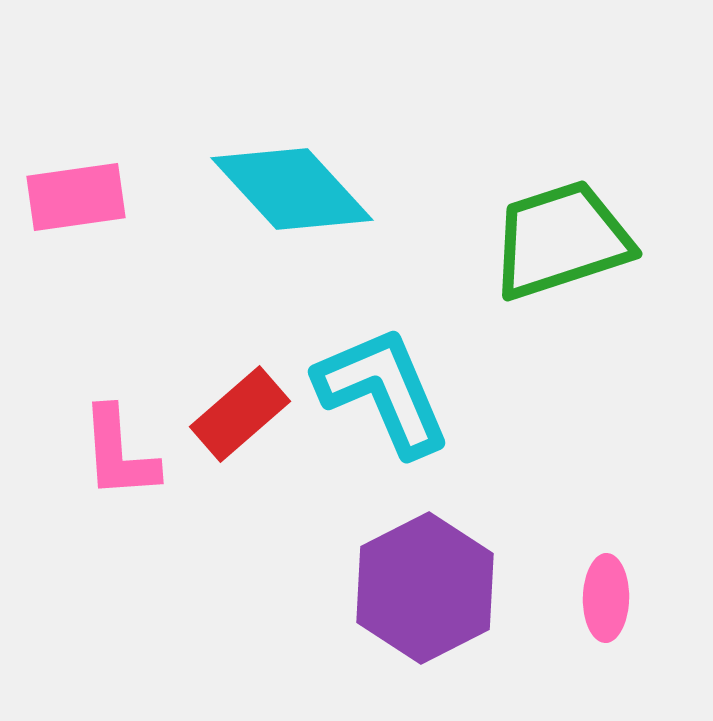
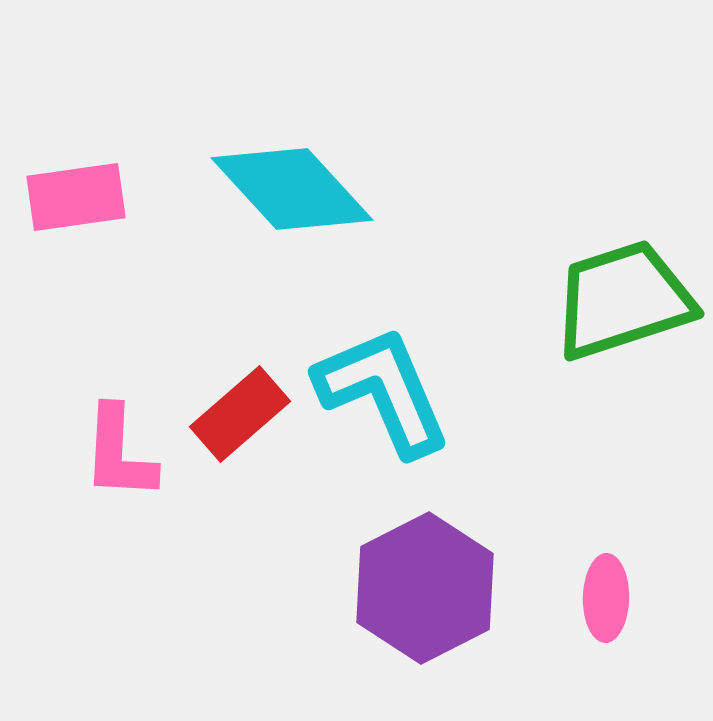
green trapezoid: moved 62 px right, 60 px down
pink L-shape: rotated 7 degrees clockwise
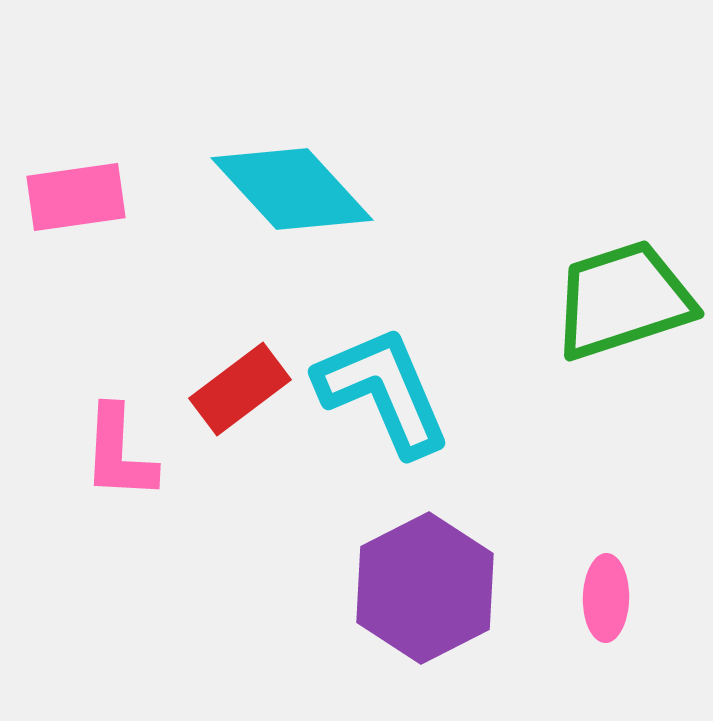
red rectangle: moved 25 px up; rotated 4 degrees clockwise
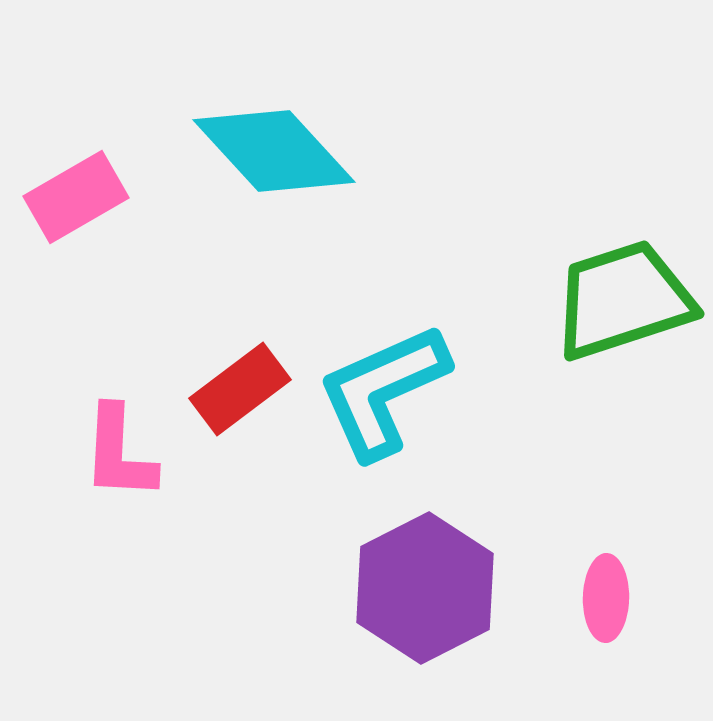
cyan diamond: moved 18 px left, 38 px up
pink rectangle: rotated 22 degrees counterclockwise
cyan L-shape: rotated 91 degrees counterclockwise
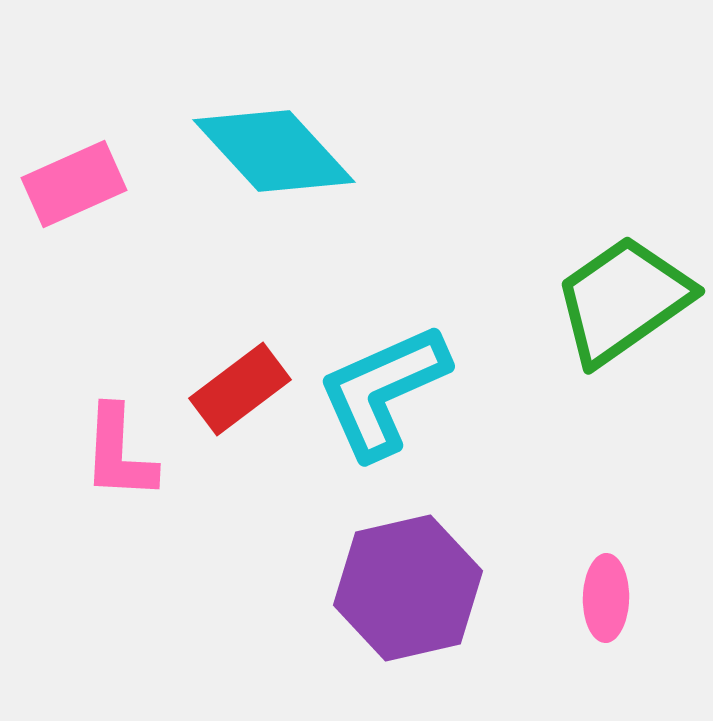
pink rectangle: moved 2 px left, 13 px up; rotated 6 degrees clockwise
green trapezoid: rotated 17 degrees counterclockwise
purple hexagon: moved 17 px left; rotated 14 degrees clockwise
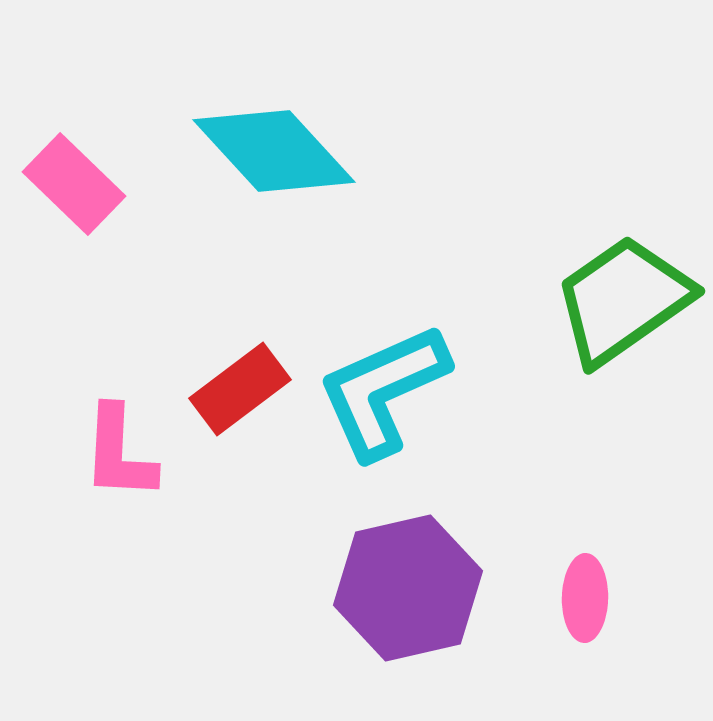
pink rectangle: rotated 68 degrees clockwise
pink ellipse: moved 21 px left
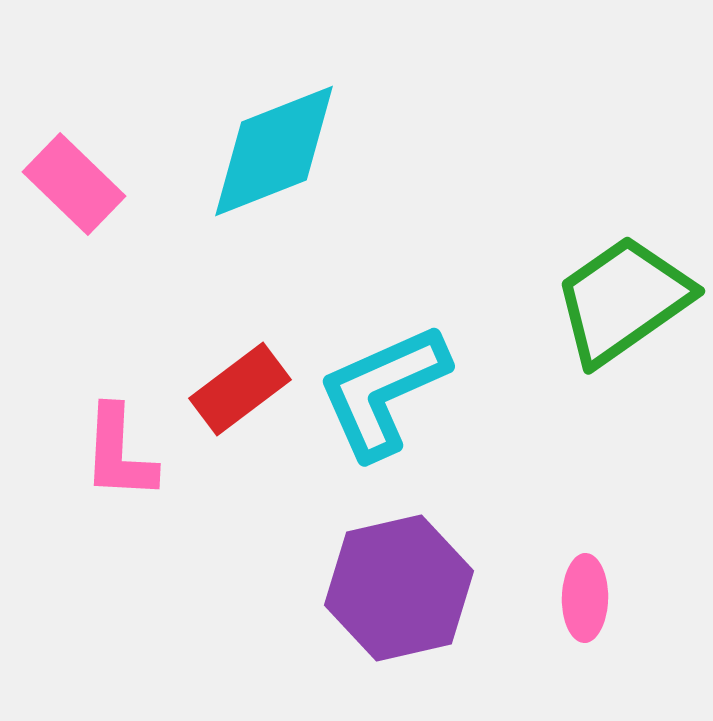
cyan diamond: rotated 69 degrees counterclockwise
purple hexagon: moved 9 px left
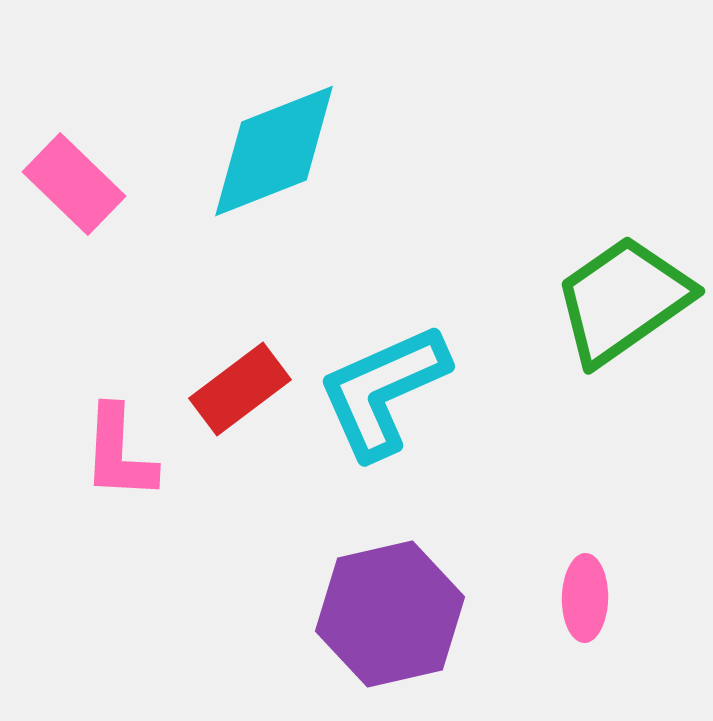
purple hexagon: moved 9 px left, 26 px down
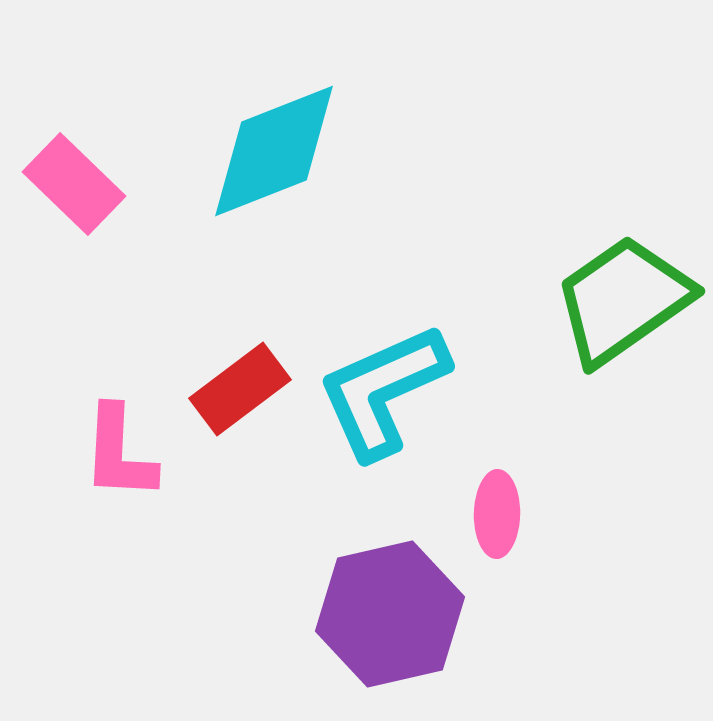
pink ellipse: moved 88 px left, 84 px up
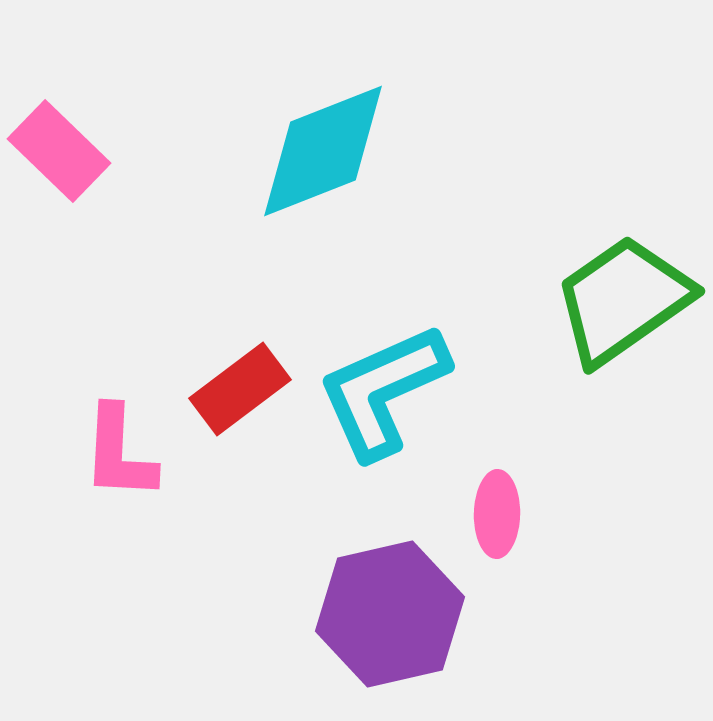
cyan diamond: moved 49 px right
pink rectangle: moved 15 px left, 33 px up
